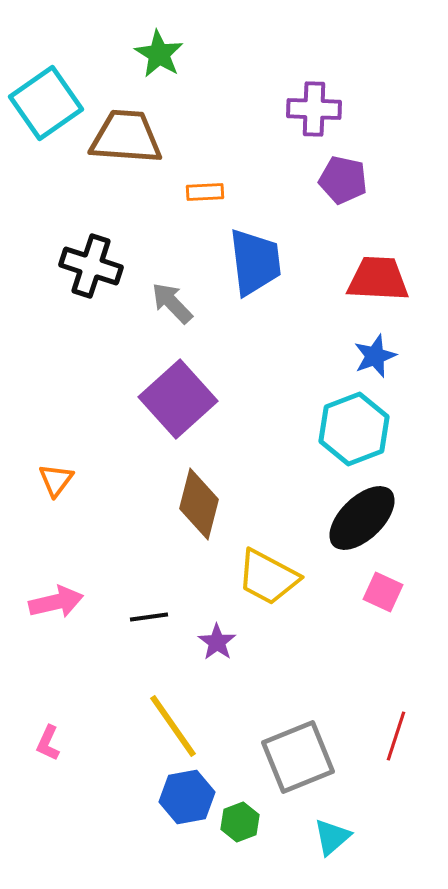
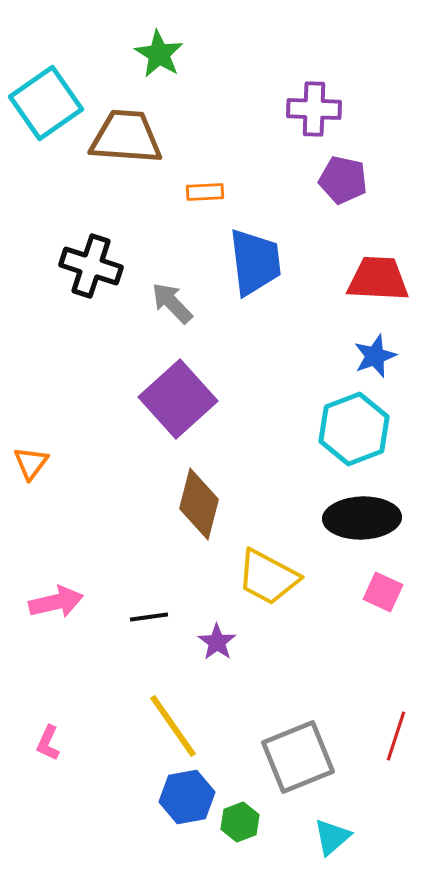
orange triangle: moved 25 px left, 17 px up
black ellipse: rotated 42 degrees clockwise
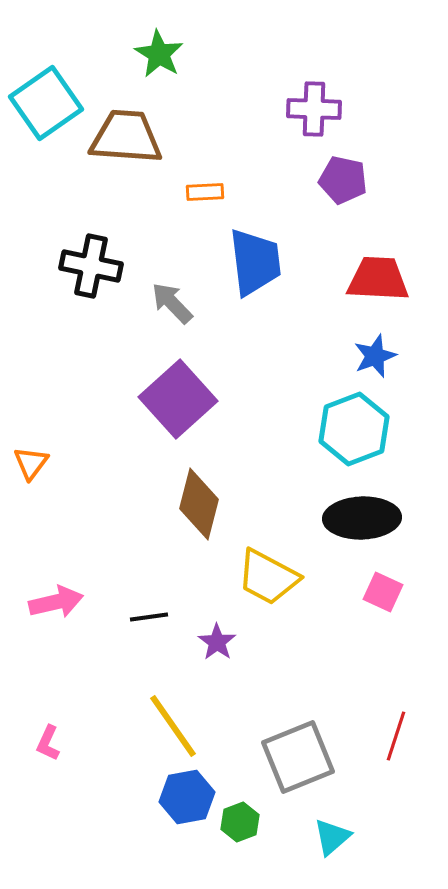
black cross: rotated 6 degrees counterclockwise
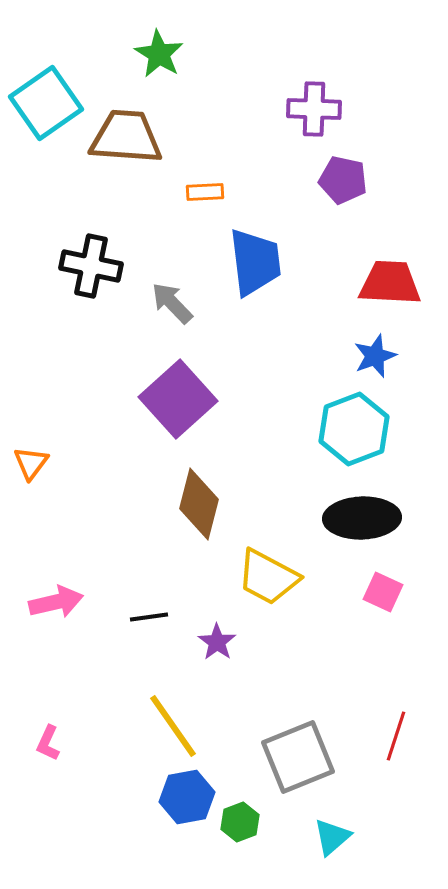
red trapezoid: moved 12 px right, 4 px down
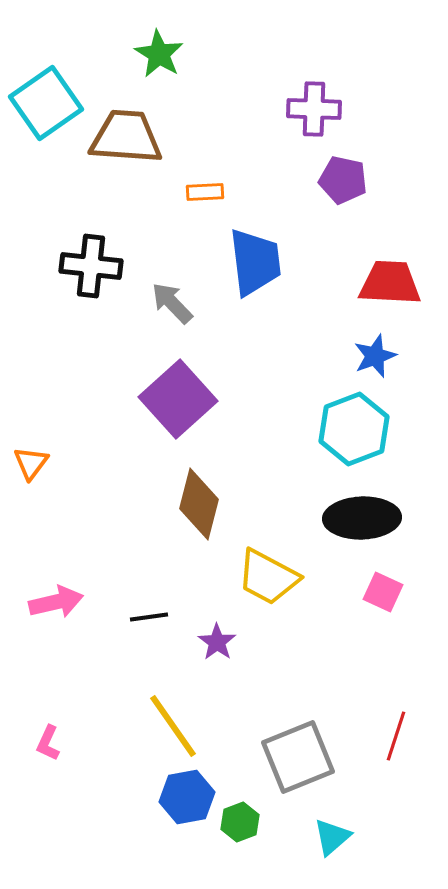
black cross: rotated 6 degrees counterclockwise
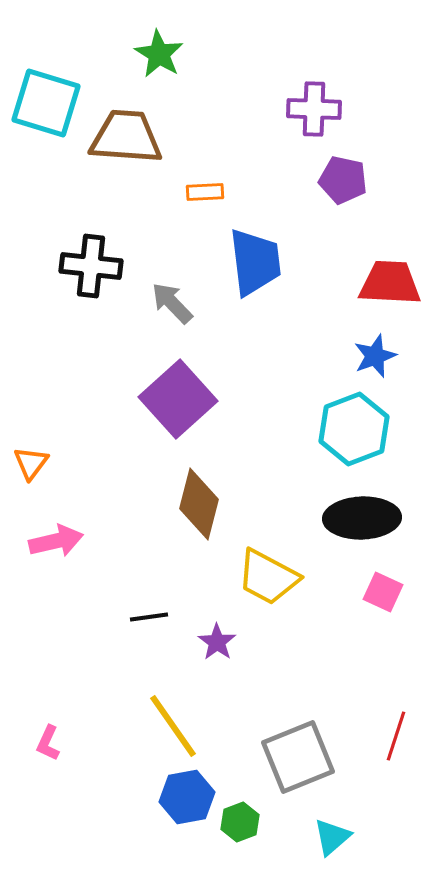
cyan square: rotated 38 degrees counterclockwise
pink arrow: moved 61 px up
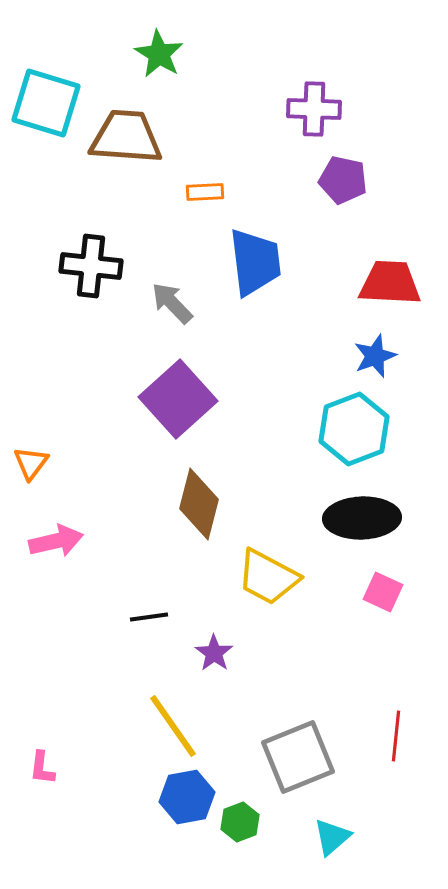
purple star: moved 3 px left, 11 px down
red line: rotated 12 degrees counterclockwise
pink L-shape: moved 6 px left, 25 px down; rotated 18 degrees counterclockwise
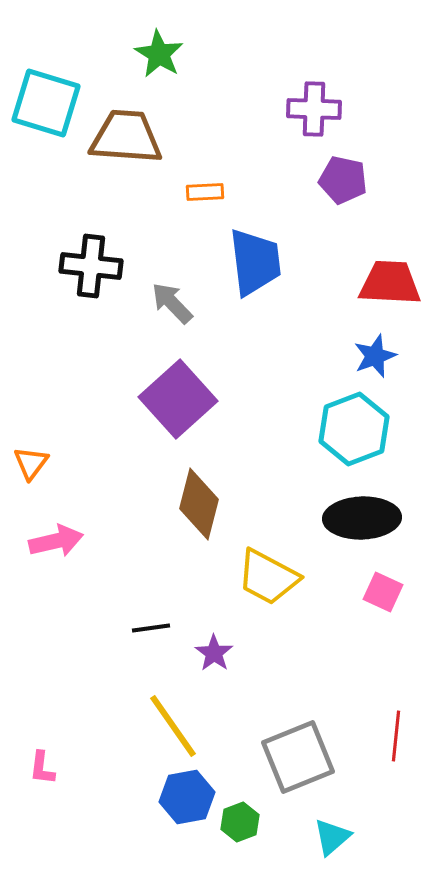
black line: moved 2 px right, 11 px down
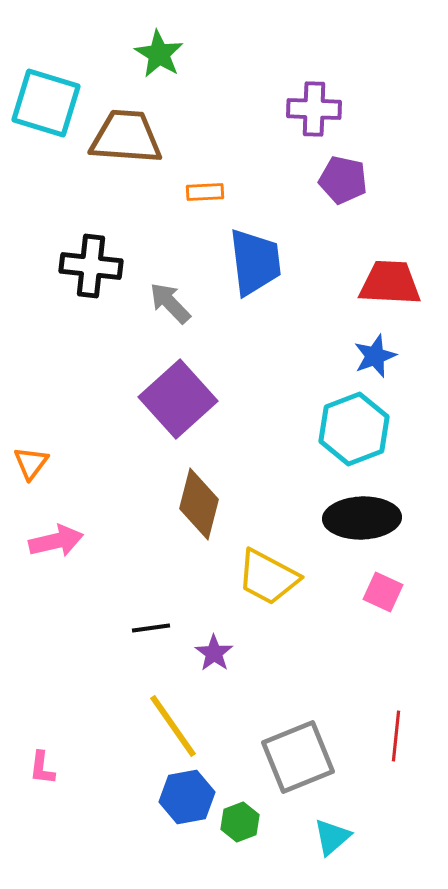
gray arrow: moved 2 px left
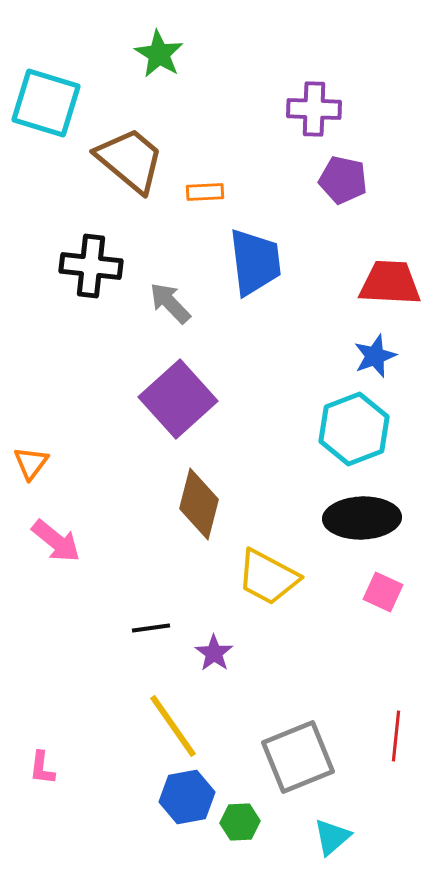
brown trapezoid: moved 4 px right, 23 px down; rotated 36 degrees clockwise
pink arrow: rotated 52 degrees clockwise
green hexagon: rotated 18 degrees clockwise
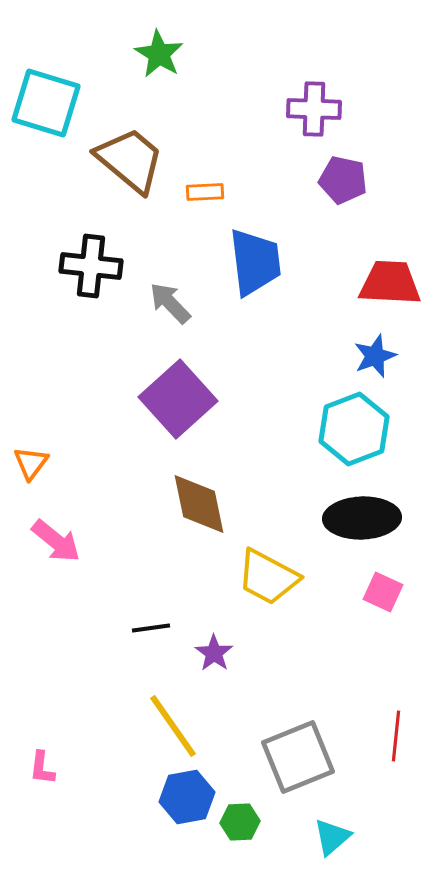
brown diamond: rotated 26 degrees counterclockwise
